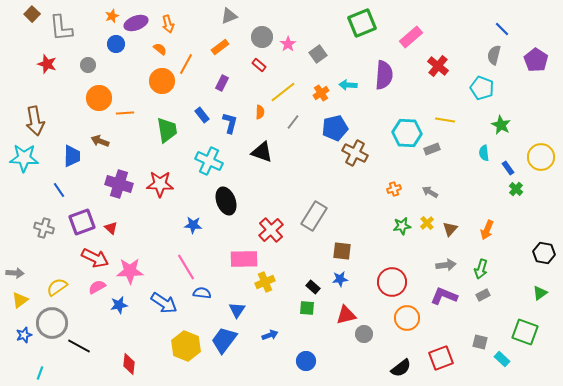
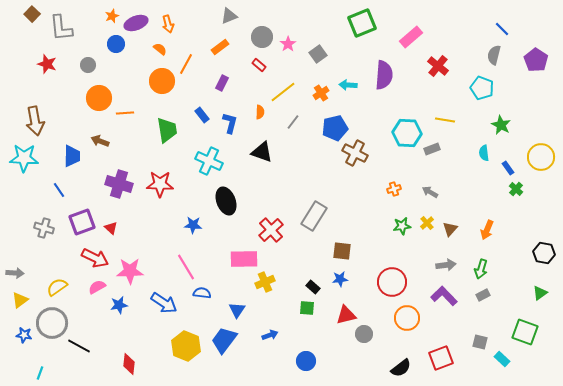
purple L-shape at (444, 296): rotated 24 degrees clockwise
blue star at (24, 335): rotated 28 degrees clockwise
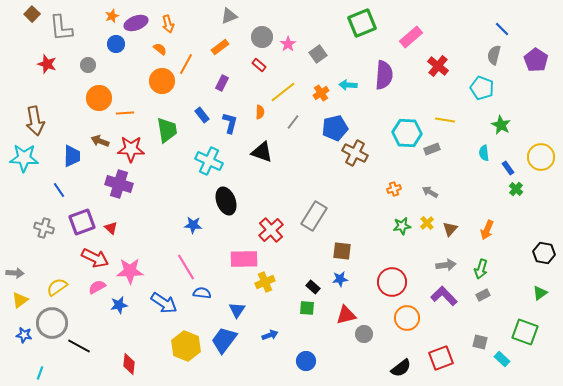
red star at (160, 184): moved 29 px left, 35 px up
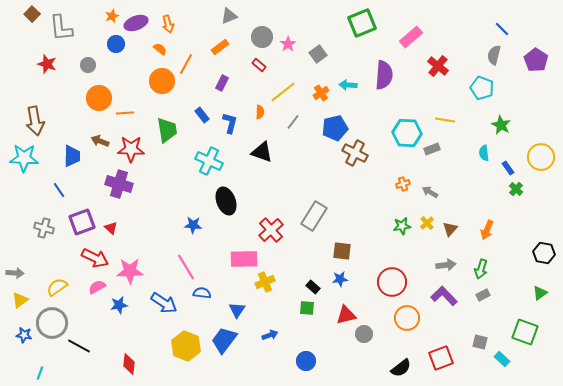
orange cross at (394, 189): moved 9 px right, 5 px up
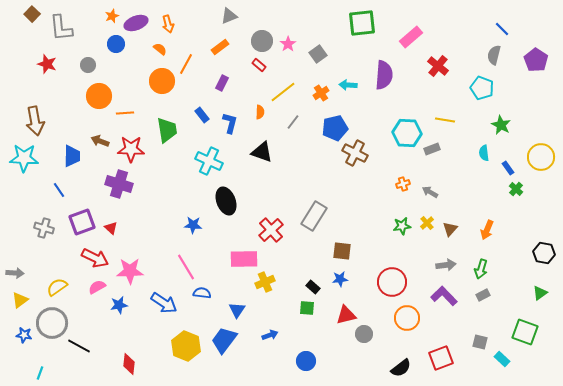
green square at (362, 23): rotated 16 degrees clockwise
gray circle at (262, 37): moved 4 px down
orange circle at (99, 98): moved 2 px up
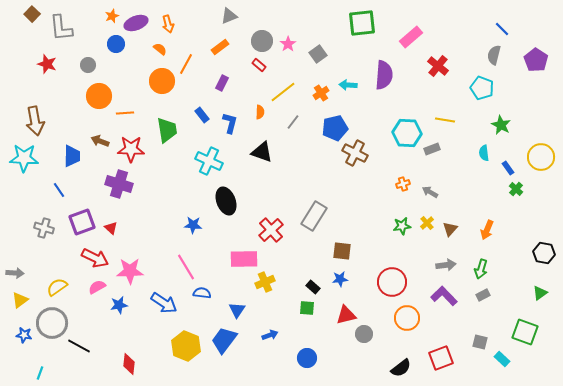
blue circle at (306, 361): moved 1 px right, 3 px up
